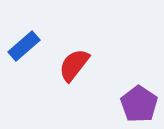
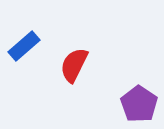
red semicircle: rotated 12 degrees counterclockwise
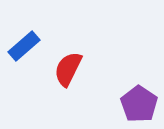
red semicircle: moved 6 px left, 4 px down
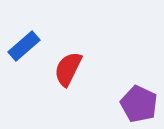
purple pentagon: rotated 9 degrees counterclockwise
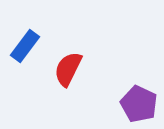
blue rectangle: moved 1 px right; rotated 12 degrees counterclockwise
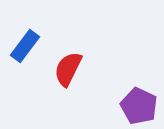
purple pentagon: moved 2 px down
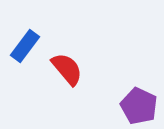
red semicircle: moved 1 px left; rotated 114 degrees clockwise
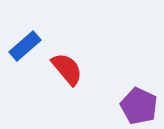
blue rectangle: rotated 12 degrees clockwise
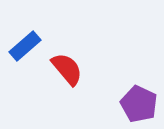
purple pentagon: moved 2 px up
